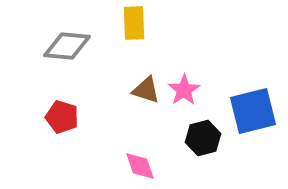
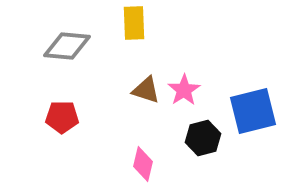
red pentagon: rotated 16 degrees counterclockwise
pink diamond: moved 3 px right, 2 px up; rotated 32 degrees clockwise
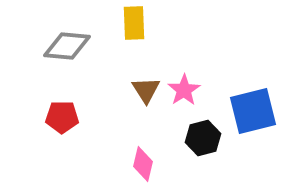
brown triangle: rotated 40 degrees clockwise
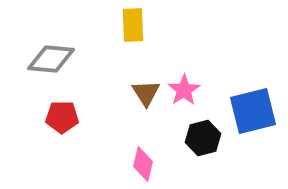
yellow rectangle: moved 1 px left, 2 px down
gray diamond: moved 16 px left, 13 px down
brown triangle: moved 3 px down
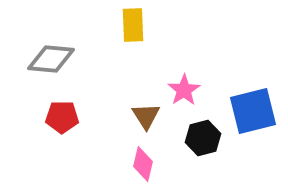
brown triangle: moved 23 px down
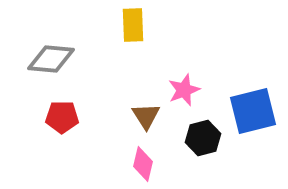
pink star: rotated 12 degrees clockwise
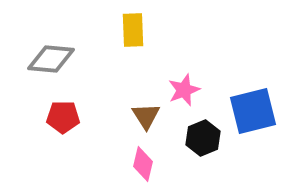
yellow rectangle: moved 5 px down
red pentagon: moved 1 px right
black hexagon: rotated 8 degrees counterclockwise
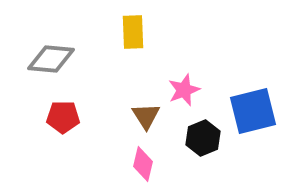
yellow rectangle: moved 2 px down
